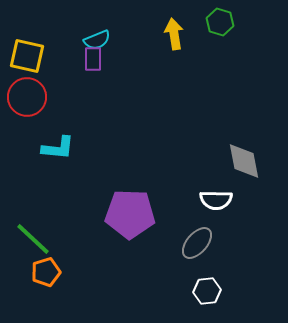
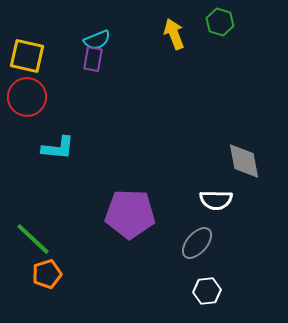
yellow arrow: rotated 12 degrees counterclockwise
purple rectangle: rotated 10 degrees clockwise
orange pentagon: moved 1 px right, 2 px down
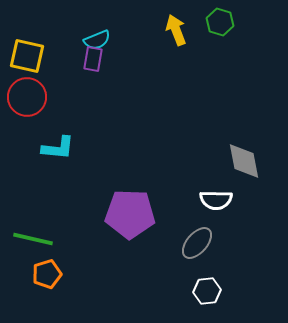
yellow arrow: moved 2 px right, 4 px up
green line: rotated 30 degrees counterclockwise
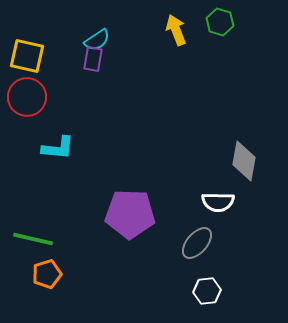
cyan semicircle: rotated 12 degrees counterclockwise
gray diamond: rotated 21 degrees clockwise
white semicircle: moved 2 px right, 2 px down
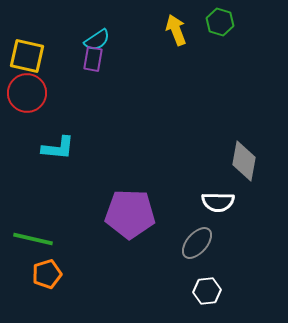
red circle: moved 4 px up
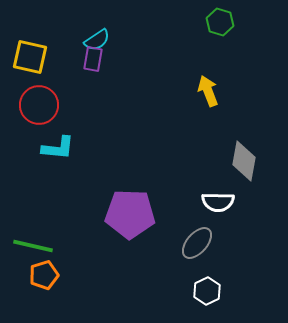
yellow arrow: moved 32 px right, 61 px down
yellow square: moved 3 px right, 1 px down
red circle: moved 12 px right, 12 px down
green line: moved 7 px down
orange pentagon: moved 3 px left, 1 px down
white hexagon: rotated 20 degrees counterclockwise
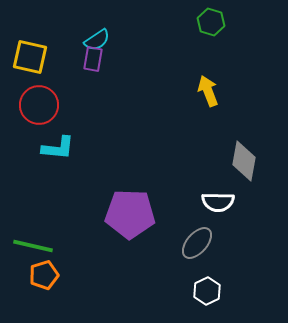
green hexagon: moved 9 px left
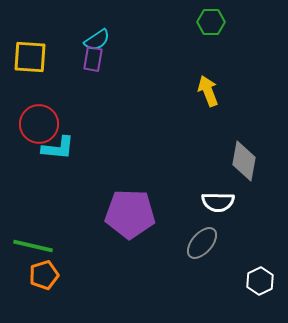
green hexagon: rotated 16 degrees counterclockwise
yellow square: rotated 9 degrees counterclockwise
red circle: moved 19 px down
gray ellipse: moved 5 px right
white hexagon: moved 53 px right, 10 px up
